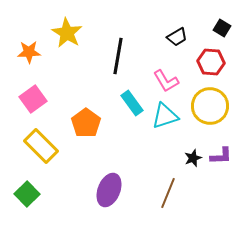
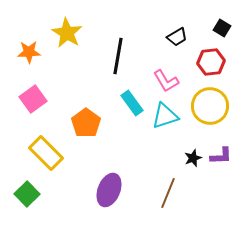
red hexagon: rotated 12 degrees counterclockwise
yellow rectangle: moved 5 px right, 7 px down
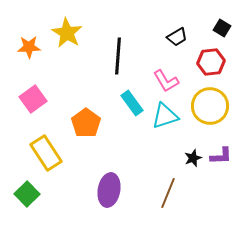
orange star: moved 5 px up
black line: rotated 6 degrees counterclockwise
yellow rectangle: rotated 12 degrees clockwise
purple ellipse: rotated 12 degrees counterclockwise
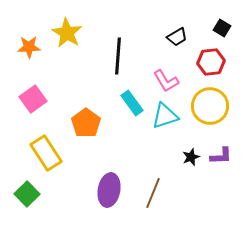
black star: moved 2 px left, 1 px up
brown line: moved 15 px left
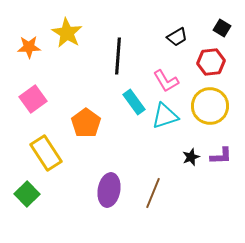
cyan rectangle: moved 2 px right, 1 px up
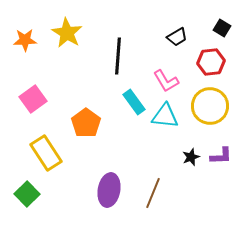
orange star: moved 4 px left, 7 px up
cyan triangle: rotated 24 degrees clockwise
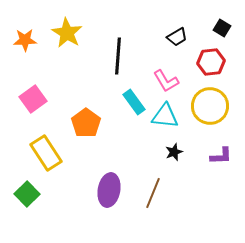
black star: moved 17 px left, 5 px up
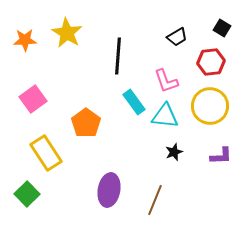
pink L-shape: rotated 12 degrees clockwise
brown line: moved 2 px right, 7 px down
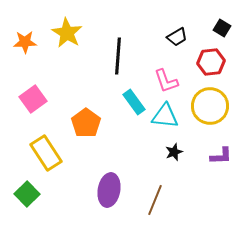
orange star: moved 2 px down
